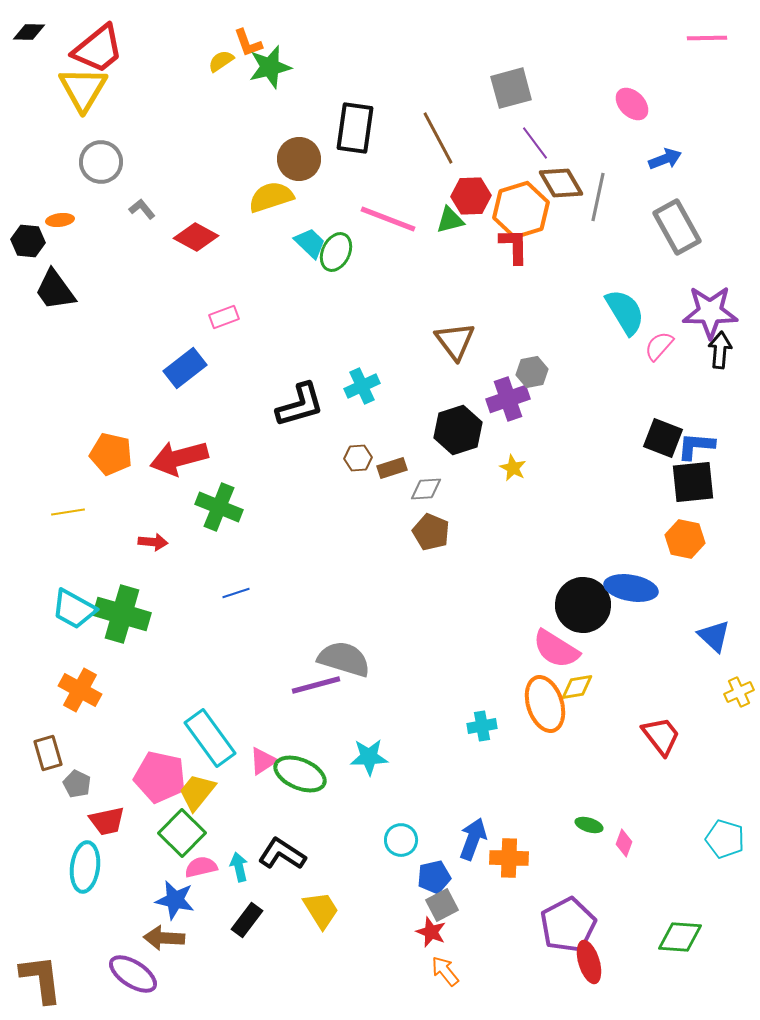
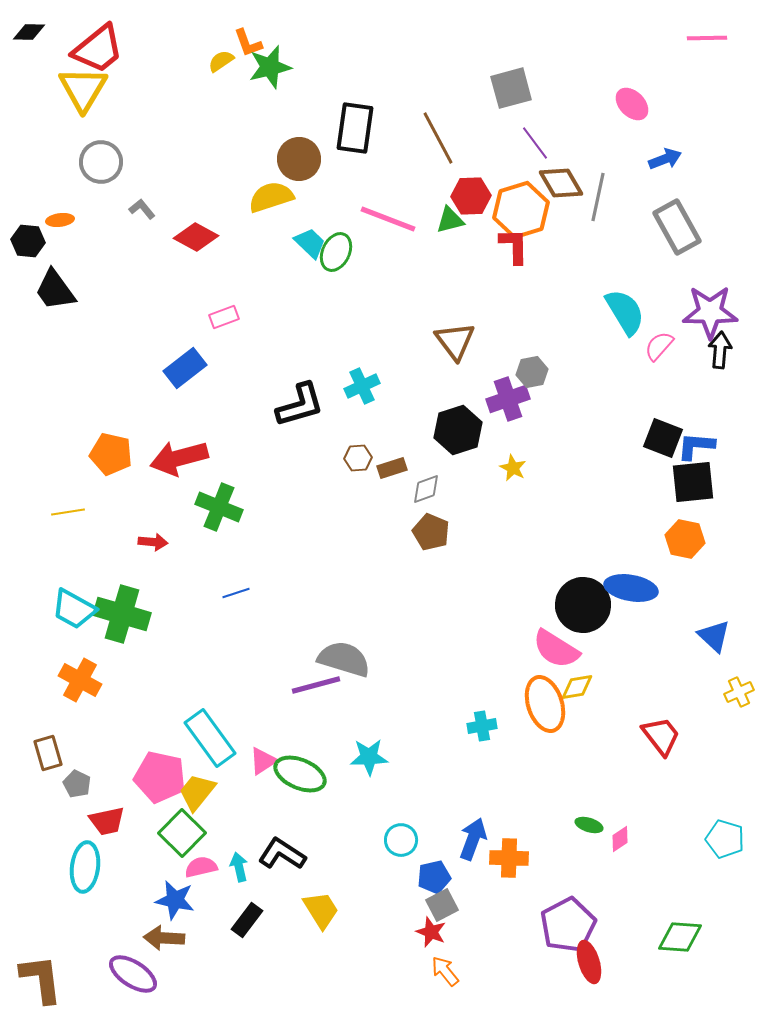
gray diamond at (426, 489): rotated 16 degrees counterclockwise
orange cross at (80, 690): moved 10 px up
pink diamond at (624, 843): moved 4 px left, 4 px up; rotated 36 degrees clockwise
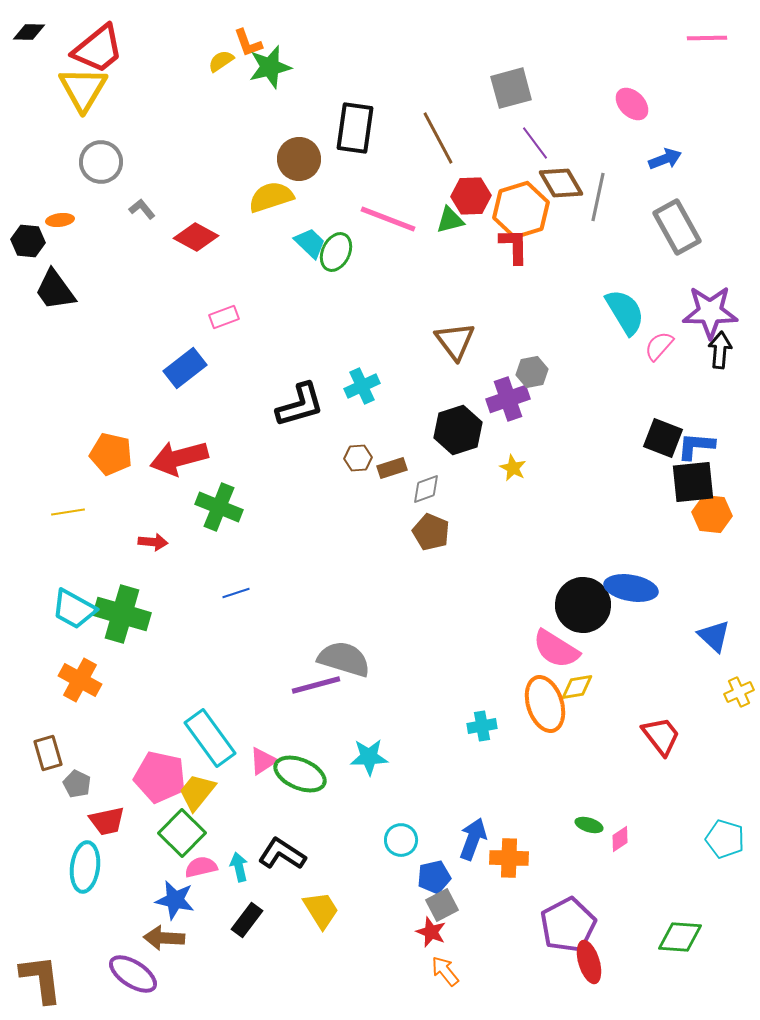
orange hexagon at (685, 539): moved 27 px right, 25 px up; rotated 6 degrees counterclockwise
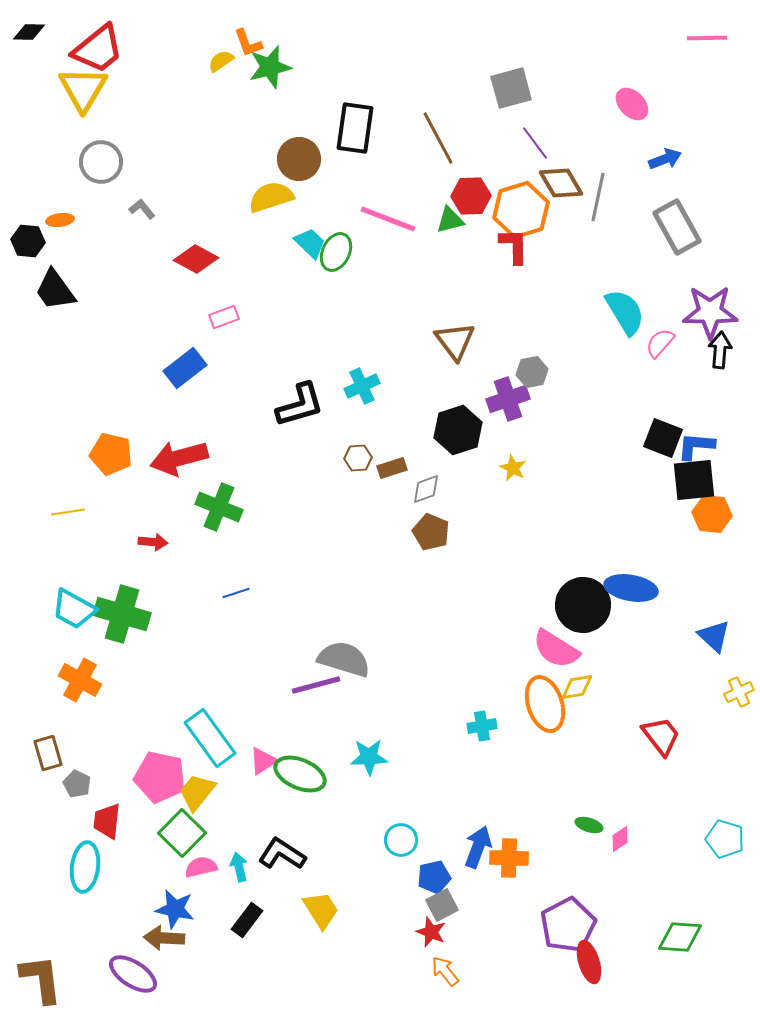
red diamond at (196, 237): moved 22 px down
pink semicircle at (659, 346): moved 1 px right, 3 px up
black square at (693, 482): moved 1 px right, 2 px up
red trapezoid at (107, 821): rotated 108 degrees clockwise
blue arrow at (473, 839): moved 5 px right, 8 px down
blue star at (175, 900): moved 9 px down
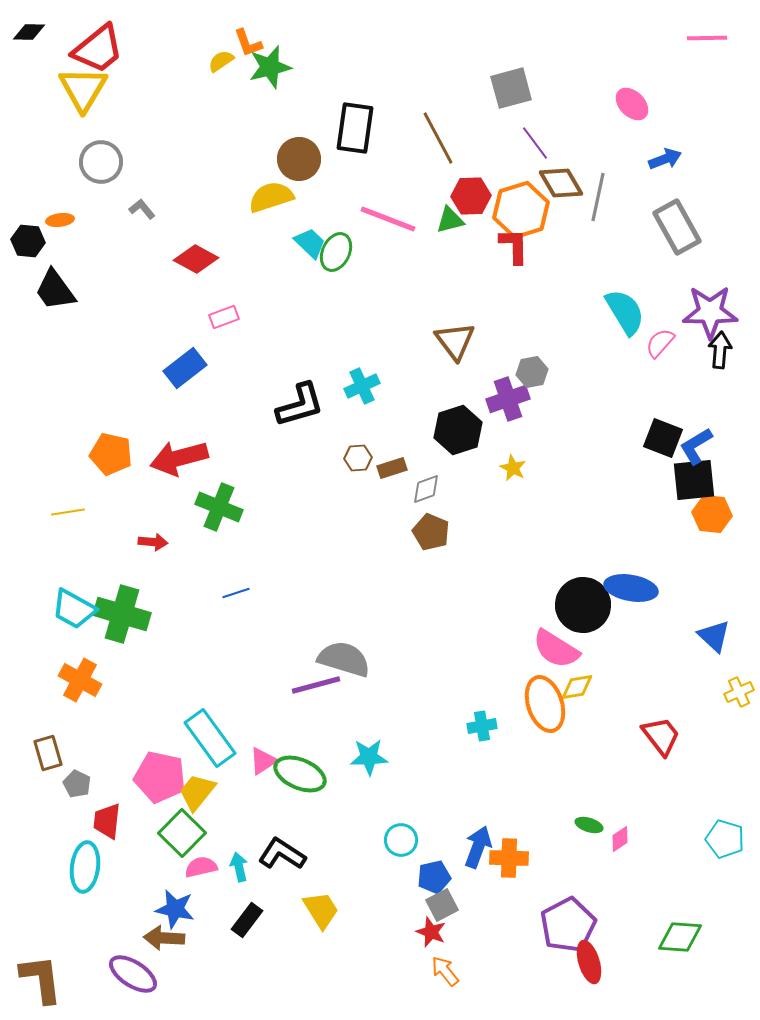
blue L-shape at (696, 446): rotated 36 degrees counterclockwise
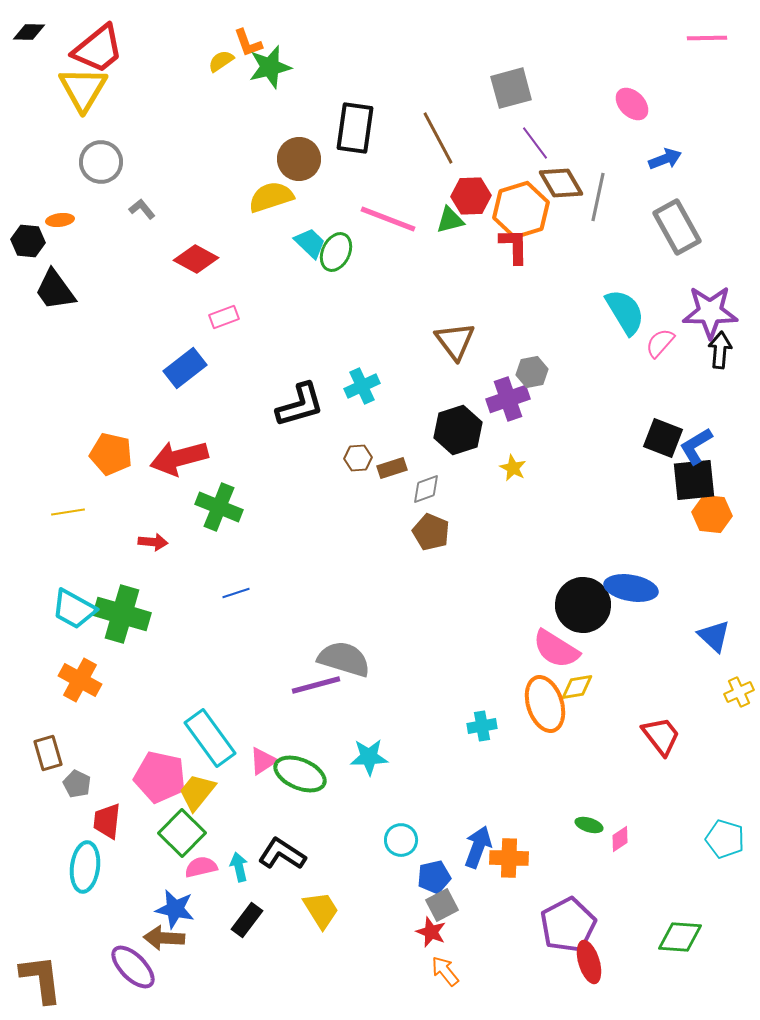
purple ellipse at (133, 974): moved 7 px up; rotated 12 degrees clockwise
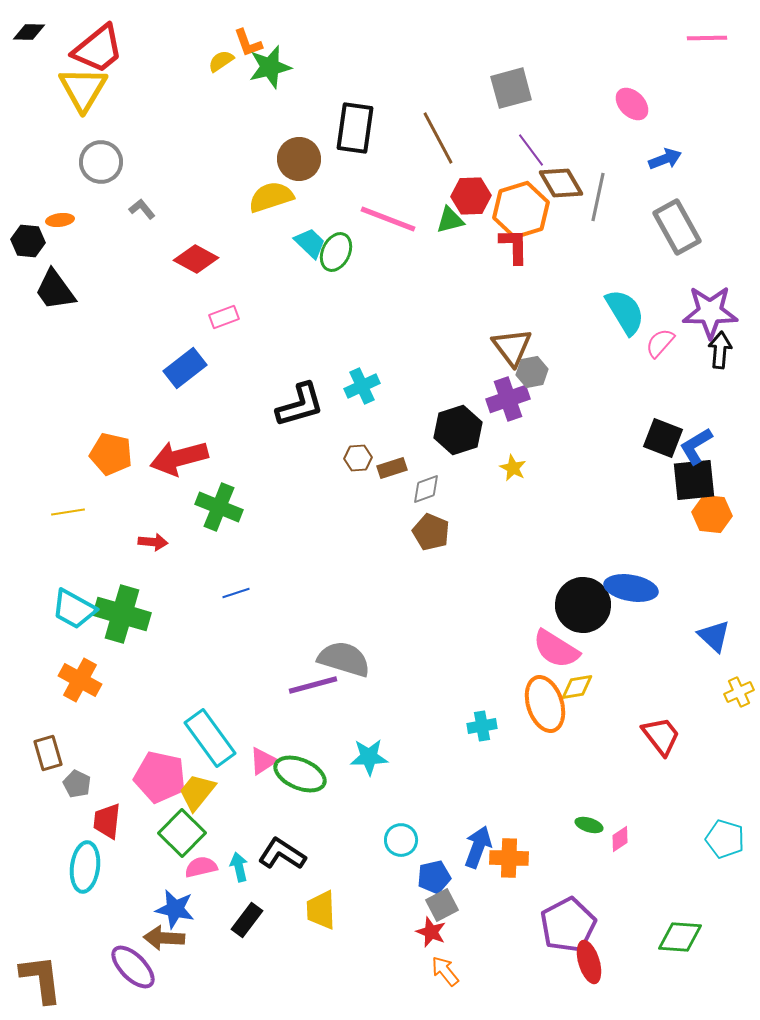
purple line at (535, 143): moved 4 px left, 7 px down
brown triangle at (455, 341): moved 57 px right, 6 px down
purple line at (316, 685): moved 3 px left
yellow trapezoid at (321, 910): rotated 150 degrees counterclockwise
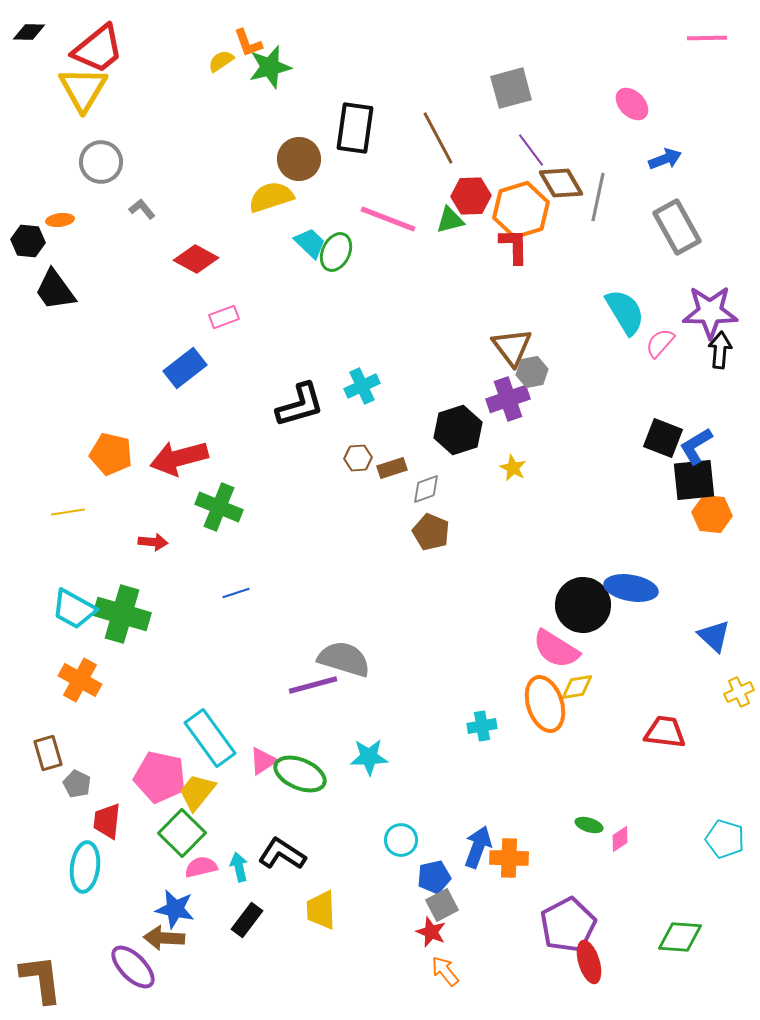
red trapezoid at (661, 736): moved 4 px right, 4 px up; rotated 45 degrees counterclockwise
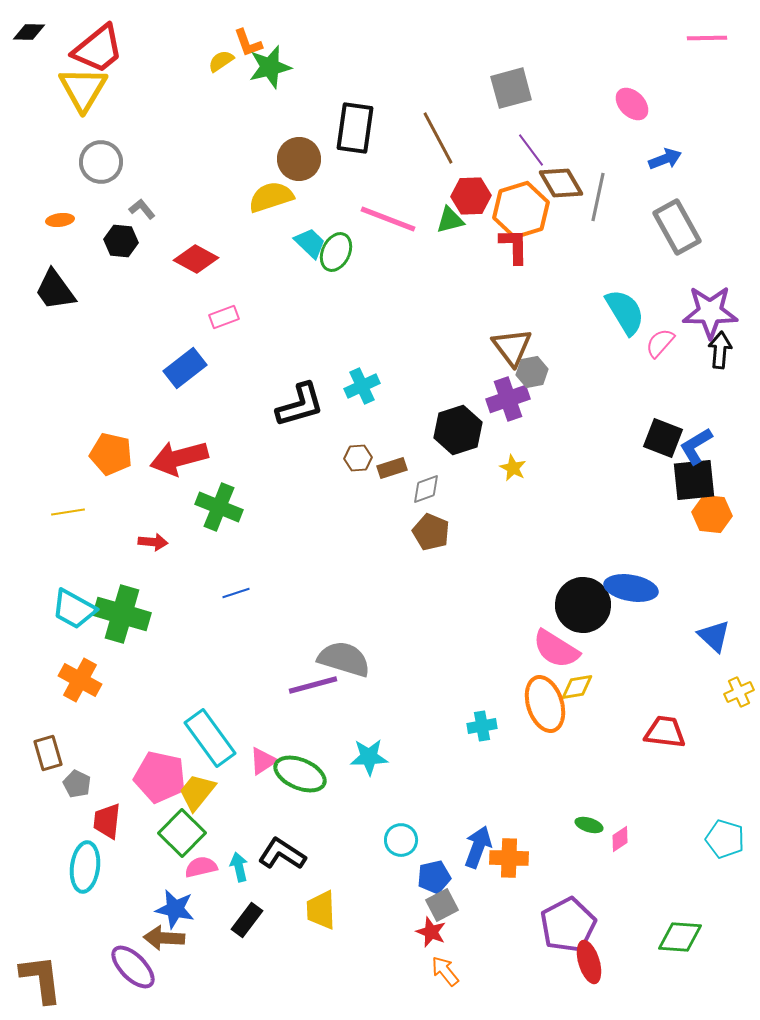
black hexagon at (28, 241): moved 93 px right
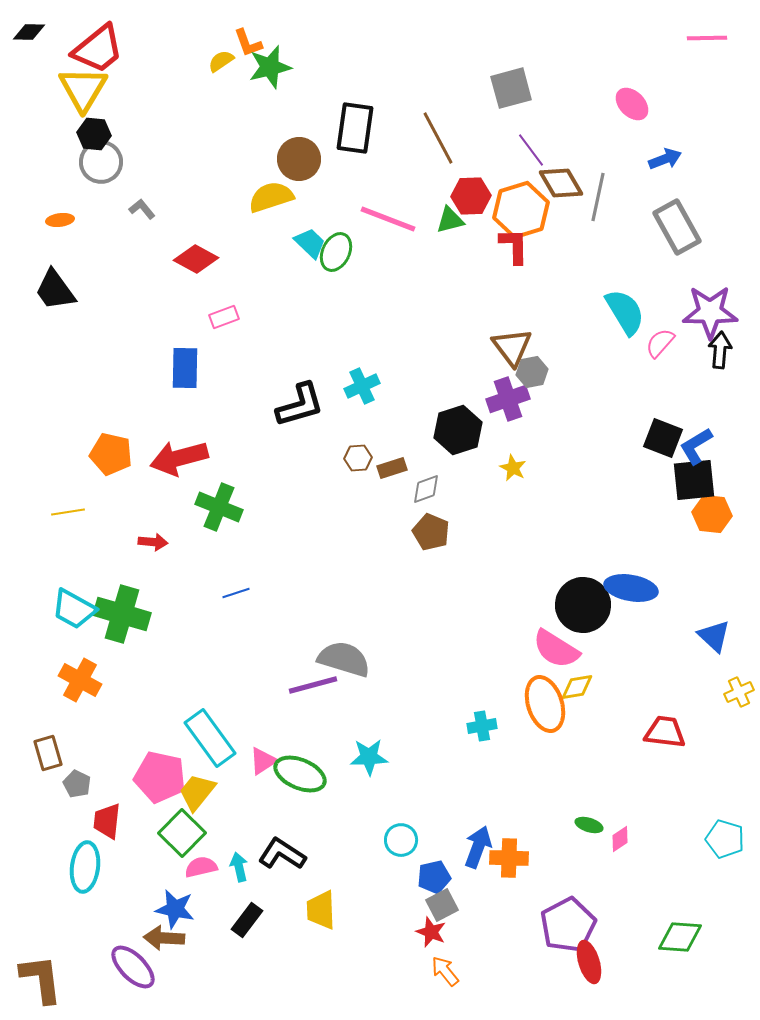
black hexagon at (121, 241): moved 27 px left, 107 px up
blue rectangle at (185, 368): rotated 51 degrees counterclockwise
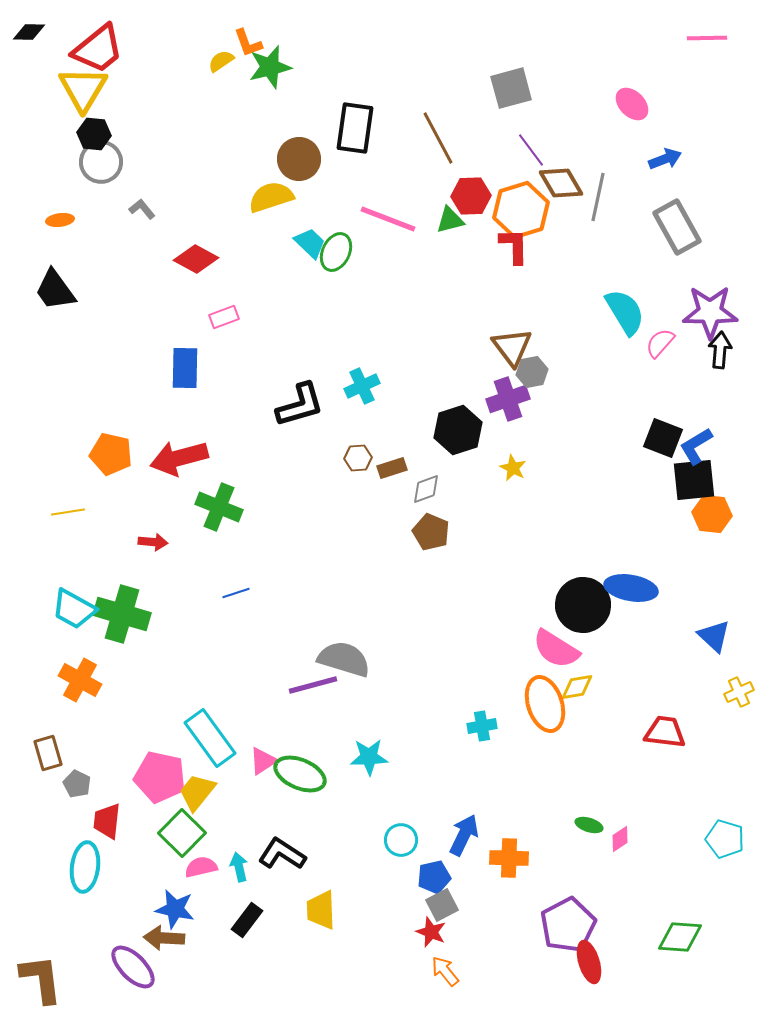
blue arrow at (478, 847): moved 14 px left, 12 px up; rotated 6 degrees clockwise
